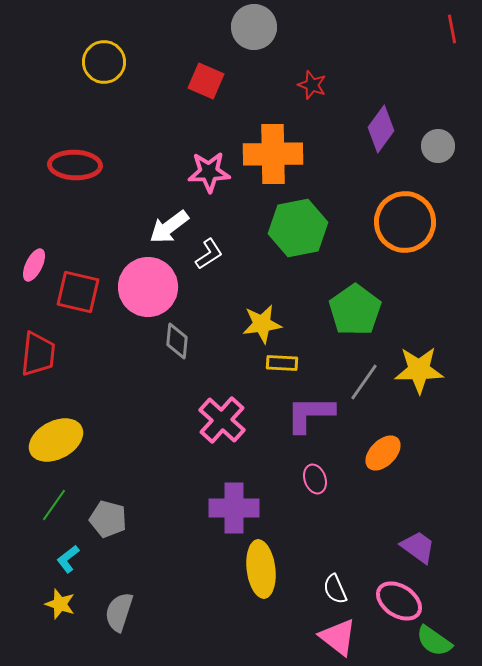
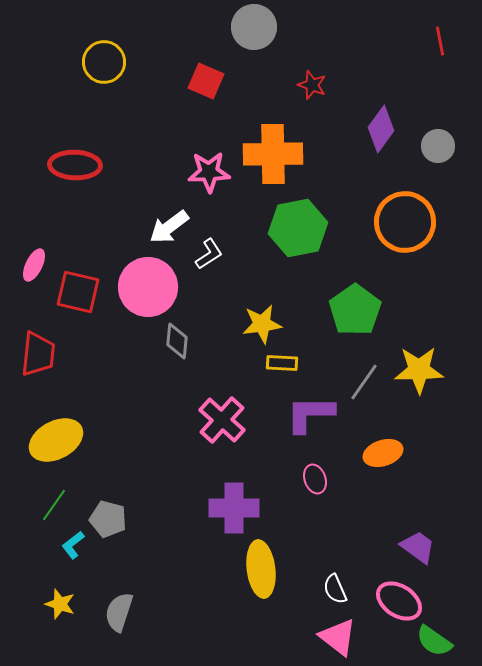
red line at (452, 29): moved 12 px left, 12 px down
orange ellipse at (383, 453): rotated 27 degrees clockwise
cyan L-shape at (68, 559): moved 5 px right, 14 px up
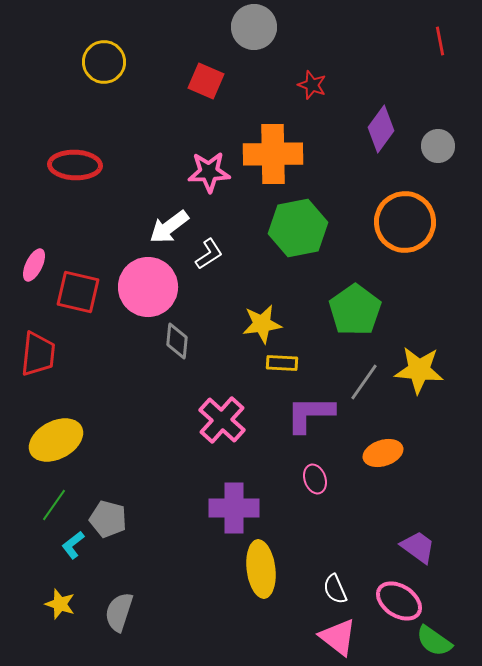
yellow star at (419, 370): rotated 6 degrees clockwise
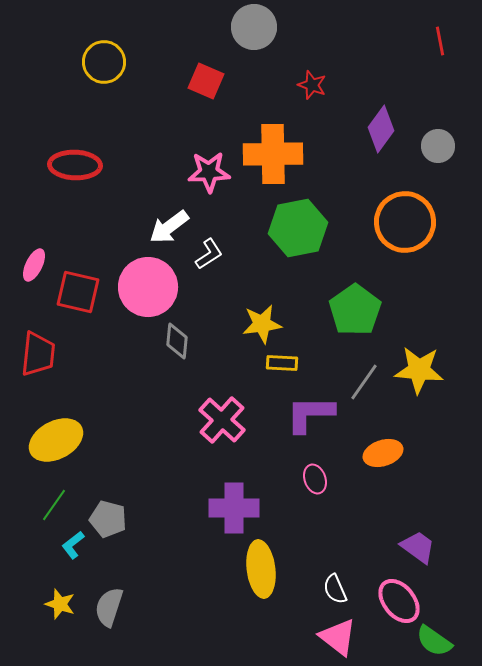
pink ellipse at (399, 601): rotated 18 degrees clockwise
gray semicircle at (119, 612): moved 10 px left, 5 px up
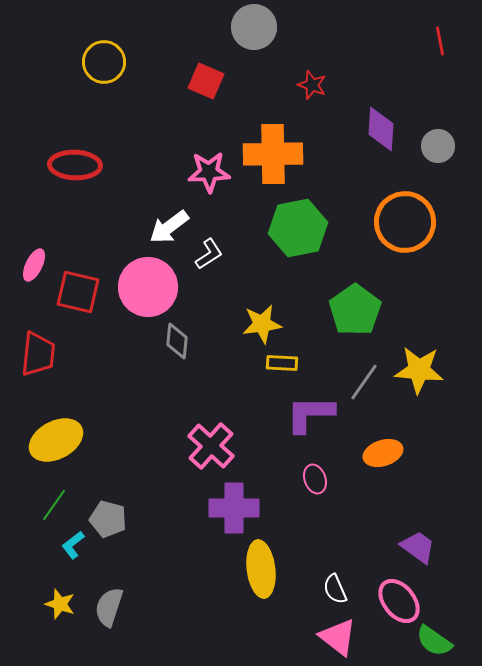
purple diamond at (381, 129): rotated 33 degrees counterclockwise
pink cross at (222, 420): moved 11 px left, 26 px down
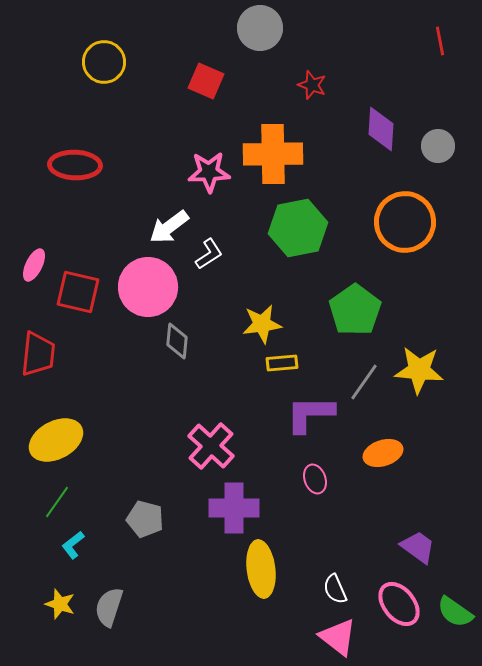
gray circle at (254, 27): moved 6 px right, 1 px down
yellow rectangle at (282, 363): rotated 8 degrees counterclockwise
green line at (54, 505): moved 3 px right, 3 px up
gray pentagon at (108, 519): moved 37 px right
pink ellipse at (399, 601): moved 3 px down
green semicircle at (434, 641): moved 21 px right, 29 px up
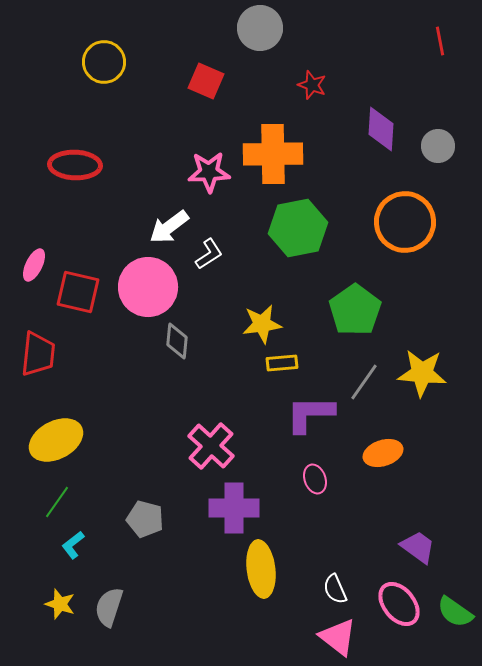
yellow star at (419, 370): moved 3 px right, 3 px down
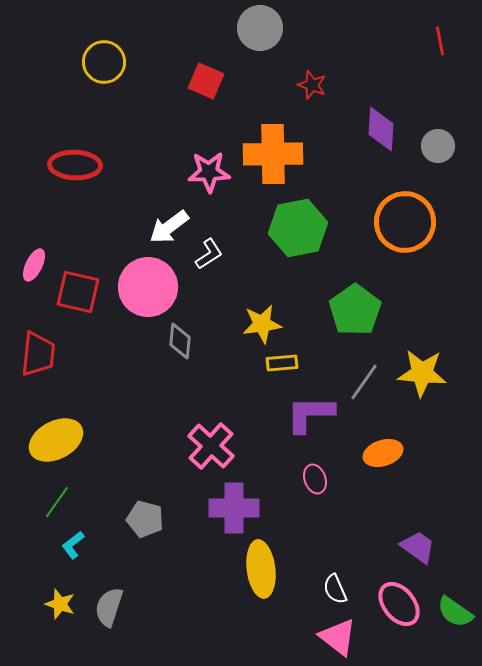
gray diamond at (177, 341): moved 3 px right
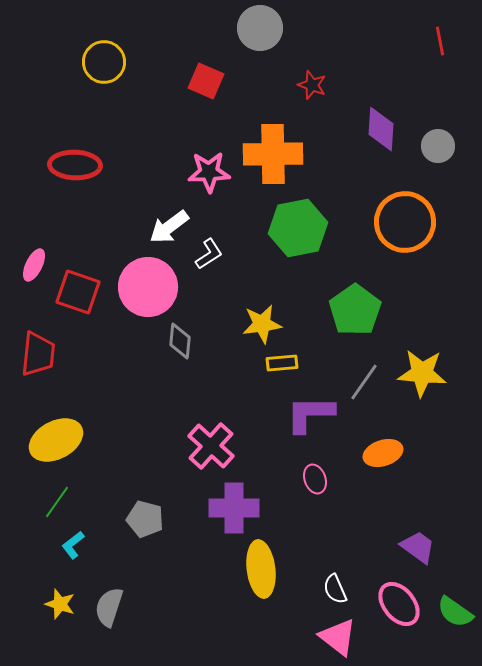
red square at (78, 292): rotated 6 degrees clockwise
